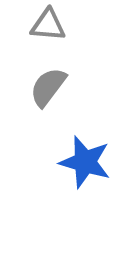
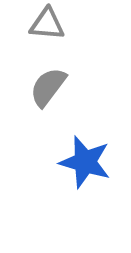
gray triangle: moved 1 px left, 1 px up
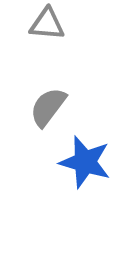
gray semicircle: moved 20 px down
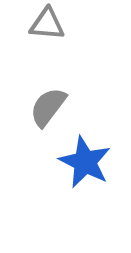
blue star: rotated 10 degrees clockwise
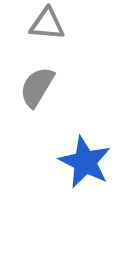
gray semicircle: moved 11 px left, 20 px up; rotated 6 degrees counterclockwise
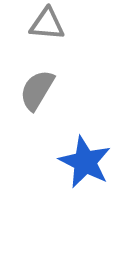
gray semicircle: moved 3 px down
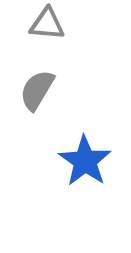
blue star: moved 1 px up; rotated 8 degrees clockwise
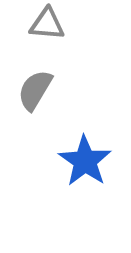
gray semicircle: moved 2 px left
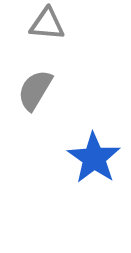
blue star: moved 9 px right, 3 px up
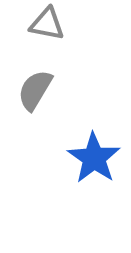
gray triangle: rotated 6 degrees clockwise
